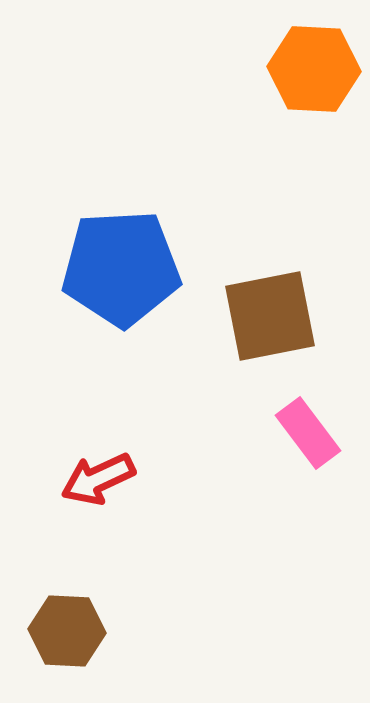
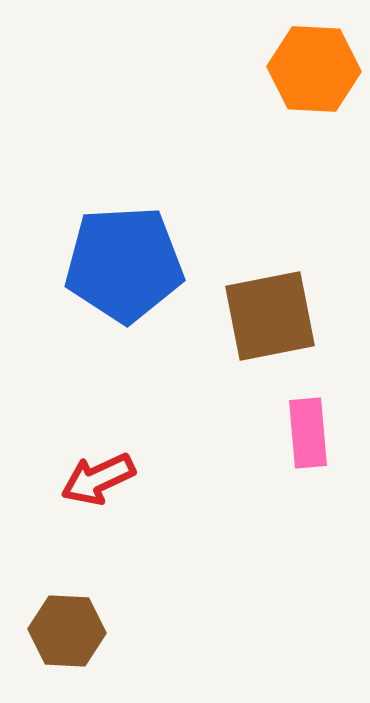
blue pentagon: moved 3 px right, 4 px up
pink rectangle: rotated 32 degrees clockwise
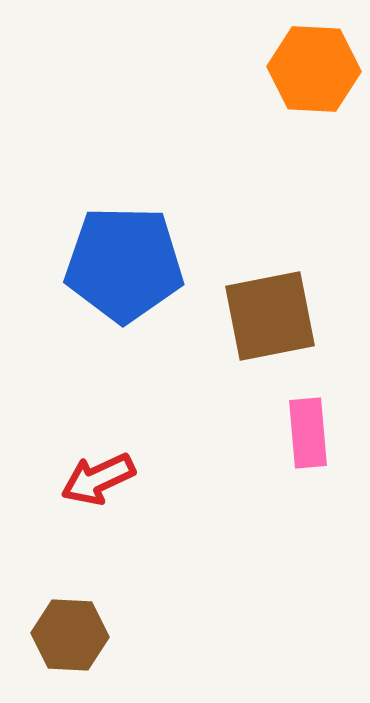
blue pentagon: rotated 4 degrees clockwise
brown hexagon: moved 3 px right, 4 px down
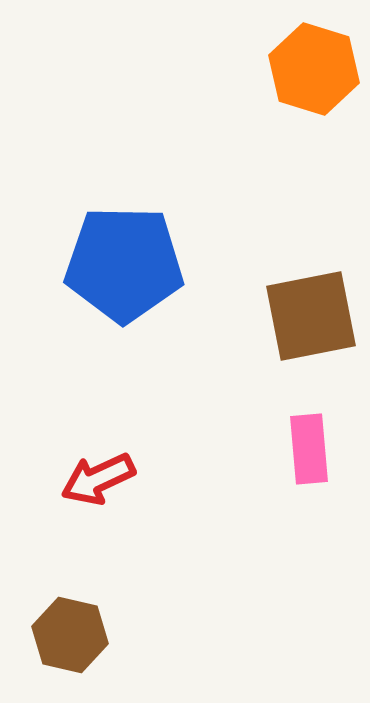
orange hexagon: rotated 14 degrees clockwise
brown square: moved 41 px right
pink rectangle: moved 1 px right, 16 px down
brown hexagon: rotated 10 degrees clockwise
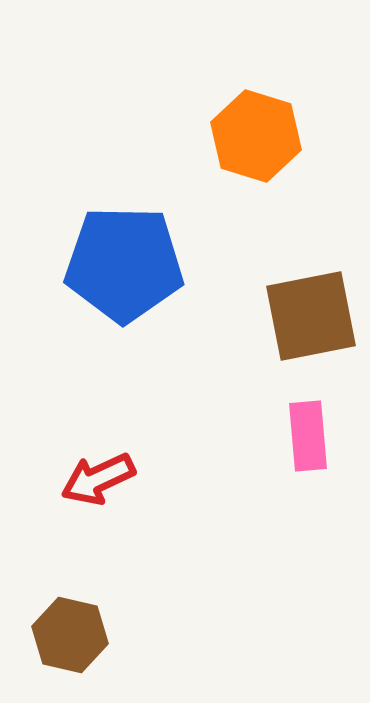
orange hexagon: moved 58 px left, 67 px down
pink rectangle: moved 1 px left, 13 px up
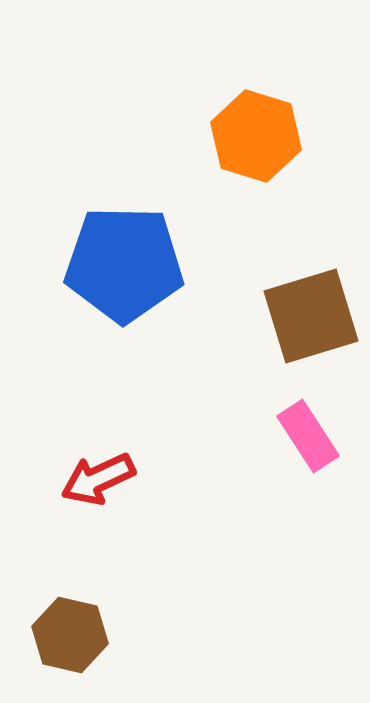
brown square: rotated 6 degrees counterclockwise
pink rectangle: rotated 28 degrees counterclockwise
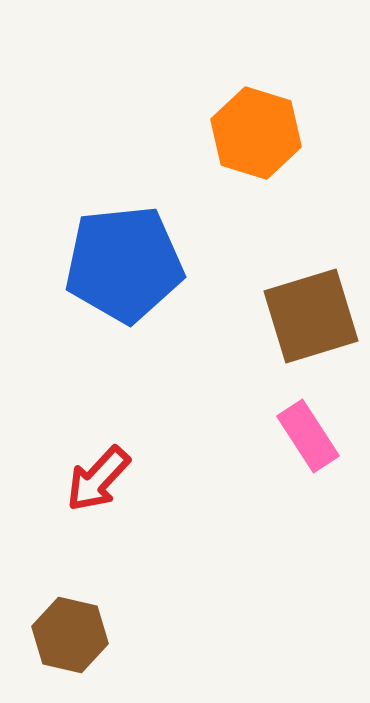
orange hexagon: moved 3 px up
blue pentagon: rotated 7 degrees counterclockwise
red arrow: rotated 22 degrees counterclockwise
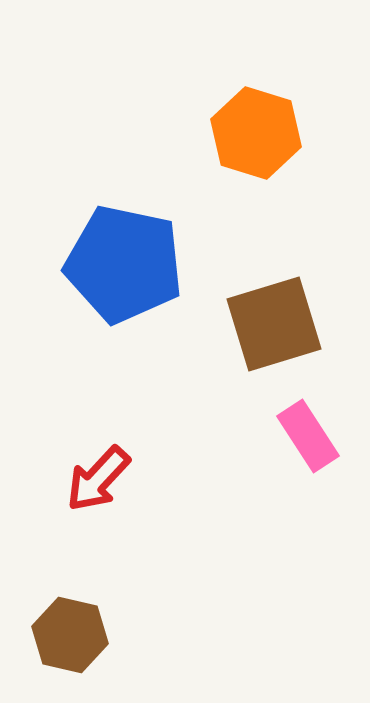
blue pentagon: rotated 18 degrees clockwise
brown square: moved 37 px left, 8 px down
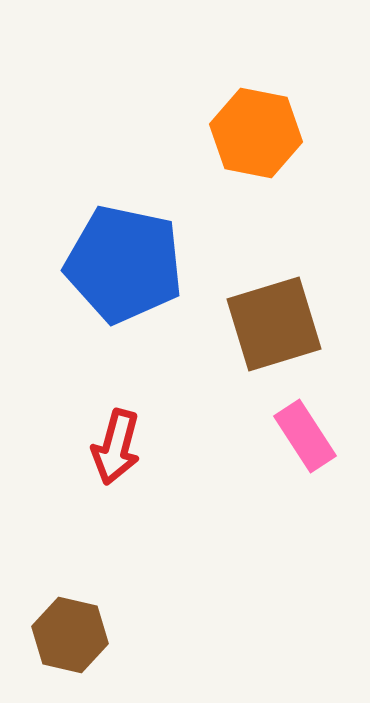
orange hexagon: rotated 6 degrees counterclockwise
pink rectangle: moved 3 px left
red arrow: moved 18 px right, 32 px up; rotated 28 degrees counterclockwise
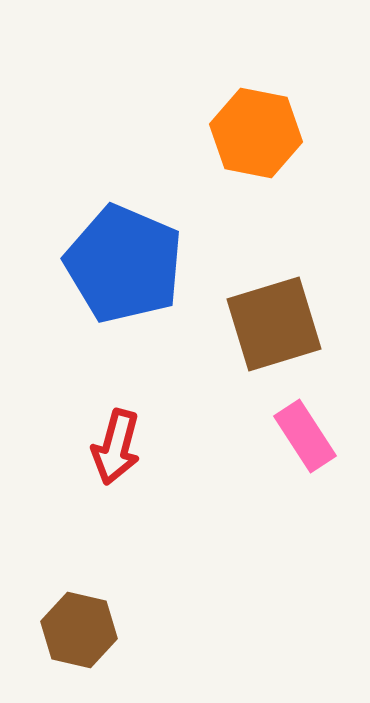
blue pentagon: rotated 11 degrees clockwise
brown hexagon: moved 9 px right, 5 px up
